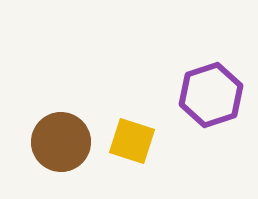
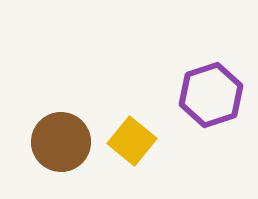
yellow square: rotated 21 degrees clockwise
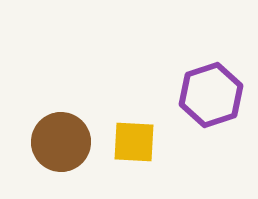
yellow square: moved 2 px right, 1 px down; rotated 36 degrees counterclockwise
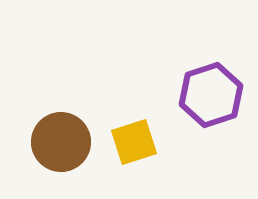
yellow square: rotated 21 degrees counterclockwise
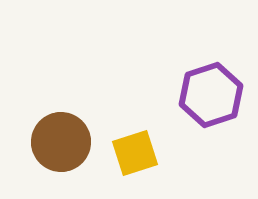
yellow square: moved 1 px right, 11 px down
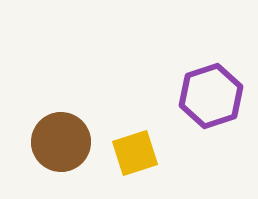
purple hexagon: moved 1 px down
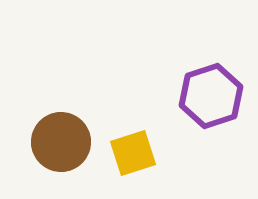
yellow square: moved 2 px left
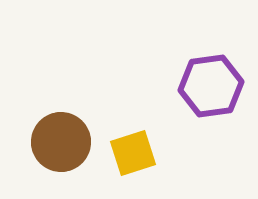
purple hexagon: moved 10 px up; rotated 10 degrees clockwise
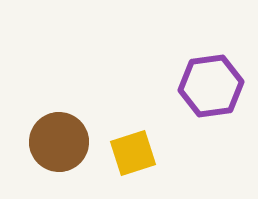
brown circle: moved 2 px left
